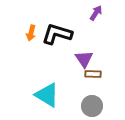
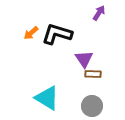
purple arrow: moved 3 px right
orange arrow: rotated 35 degrees clockwise
cyan triangle: moved 3 px down
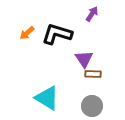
purple arrow: moved 7 px left, 1 px down
orange arrow: moved 4 px left
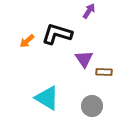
purple arrow: moved 3 px left, 3 px up
orange arrow: moved 8 px down
brown rectangle: moved 11 px right, 2 px up
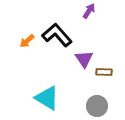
black L-shape: moved 1 px down; rotated 32 degrees clockwise
gray circle: moved 5 px right
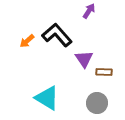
gray circle: moved 3 px up
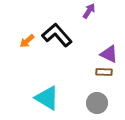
purple triangle: moved 25 px right, 5 px up; rotated 30 degrees counterclockwise
